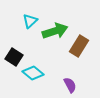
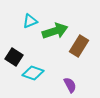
cyan triangle: rotated 21 degrees clockwise
cyan diamond: rotated 20 degrees counterclockwise
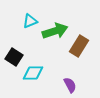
cyan diamond: rotated 20 degrees counterclockwise
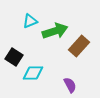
brown rectangle: rotated 10 degrees clockwise
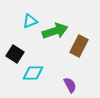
brown rectangle: rotated 15 degrees counterclockwise
black square: moved 1 px right, 3 px up
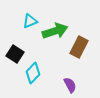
brown rectangle: moved 1 px down
cyan diamond: rotated 45 degrees counterclockwise
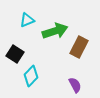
cyan triangle: moved 3 px left, 1 px up
cyan diamond: moved 2 px left, 3 px down
purple semicircle: moved 5 px right
